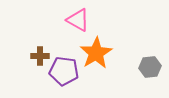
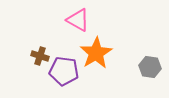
brown cross: rotated 18 degrees clockwise
gray hexagon: rotated 15 degrees clockwise
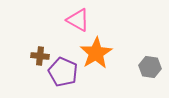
brown cross: rotated 12 degrees counterclockwise
purple pentagon: moved 1 px left, 1 px down; rotated 16 degrees clockwise
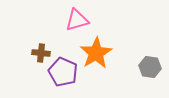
pink triangle: moved 1 px left; rotated 45 degrees counterclockwise
brown cross: moved 1 px right, 3 px up
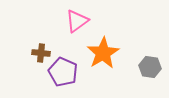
pink triangle: moved 1 px down; rotated 20 degrees counterclockwise
orange star: moved 7 px right
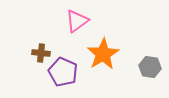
orange star: moved 1 px down
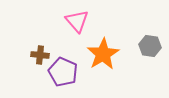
pink triangle: rotated 35 degrees counterclockwise
brown cross: moved 1 px left, 2 px down
gray hexagon: moved 21 px up
